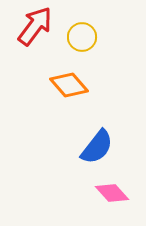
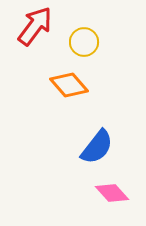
yellow circle: moved 2 px right, 5 px down
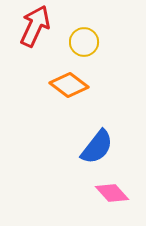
red arrow: rotated 12 degrees counterclockwise
orange diamond: rotated 12 degrees counterclockwise
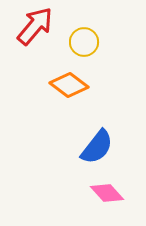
red arrow: rotated 15 degrees clockwise
pink diamond: moved 5 px left
